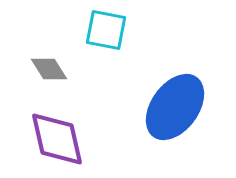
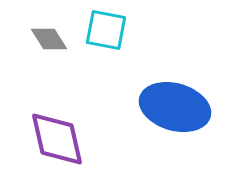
gray diamond: moved 30 px up
blue ellipse: rotated 70 degrees clockwise
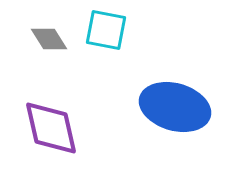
purple diamond: moved 6 px left, 11 px up
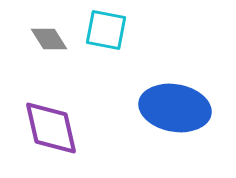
blue ellipse: moved 1 px down; rotated 6 degrees counterclockwise
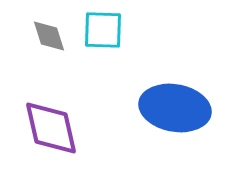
cyan square: moved 3 px left; rotated 9 degrees counterclockwise
gray diamond: moved 3 px up; rotated 15 degrees clockwise
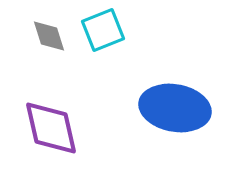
cyan square: rotated 24 degrees counterclockwise
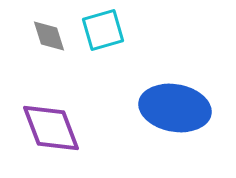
cyan square: rotated 6 degrees clockwise
purple diamond: rotated 8 degrees counterclockwise
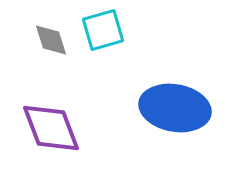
gray diamond: moved 2 px right, 4 px down
